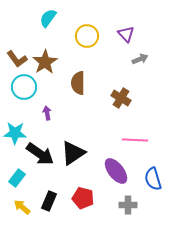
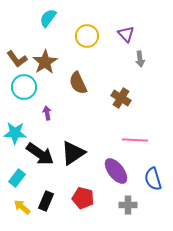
gray arrow: rotated 105 degrees clockwise
brown semicircle: rotated 25 degrees counterclockwise
black rectangle: moved 3 px left
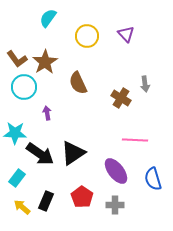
gray arrow: moved 5 px right, 25 px down
red pentagon: moved 1 px left, 1 px up; rotated 20 degrees clockwise
gray cross: moved 13 px left
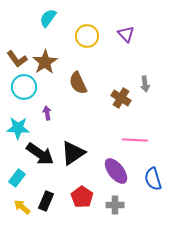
cyan star: moved 3 px right, 5 px up
